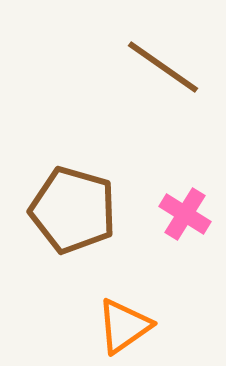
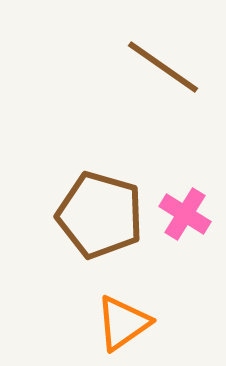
brown pentagon: moved 27 px right, 5 px down
orange triangle: moved 1 px left, 3 px up
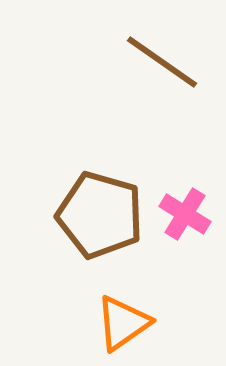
brown line: moved 1 px left, 5 px up
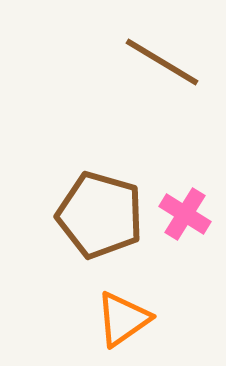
brown line: rotated 4 degrees counterclockwise
orange triangle: moved 4 px up
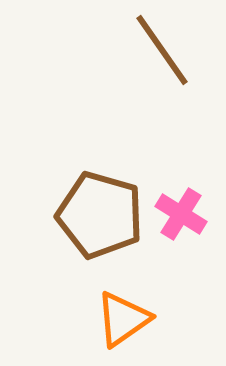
brown line: moved 12 px up; rotated 24 degrees clockwise
pink cross: moved 4 px left
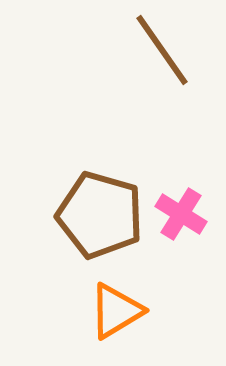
orange triangle: moved 7 px left, 8 px up; rotated 4 degrees clockwise
